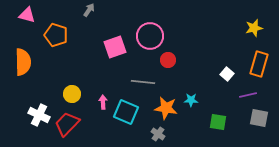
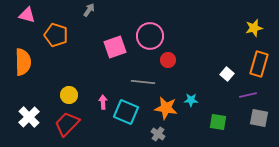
yellow circle: moved 3 px left, 1 px down
white cross: moved 10 px left, 2 px down; rotated 20 degrees clockwise
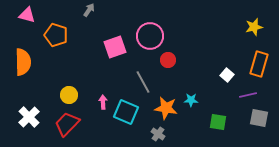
yellow star: moved 1 px up
white square: moved 1 px down
gray line: rotated 55 degrees clockwise
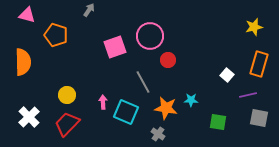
yellow circle: moved 2 px left
